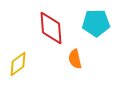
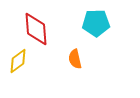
red diamond: moved 15 px left, 1 px down
yellow diamond: moved 3 px up
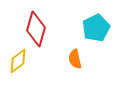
cyan pentagon: moved 5 px down; rotated 24 degrees counterclockwise
red diamond: rotated 20 degrees clockwise
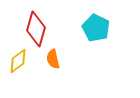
cyan pentagon: rotated 20 degrees counterclockwise
orange semicircle: moved 22 px left
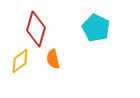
yellow diamond: moved 2 px right
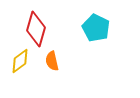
orange semicircle: moved 1 px left, 2 px down
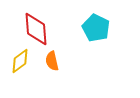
red diamond: rotated 20 degrees counterclockwise
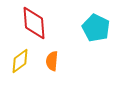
red diamond: moved 2 px left, 6 px up
orange semicircle: rotated 18 degrees clockwise
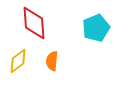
cyan pentagon: rotated 24 degrees clockwise
yellow diamond: moved 2 px left
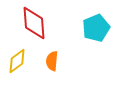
yellow diamond: moved 1 px left
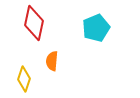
red diamond: rotated 16 degrees clockwise
yellow diamond: moved 7 px right, 18 px down; rotated 35 degrees counterclockwise
